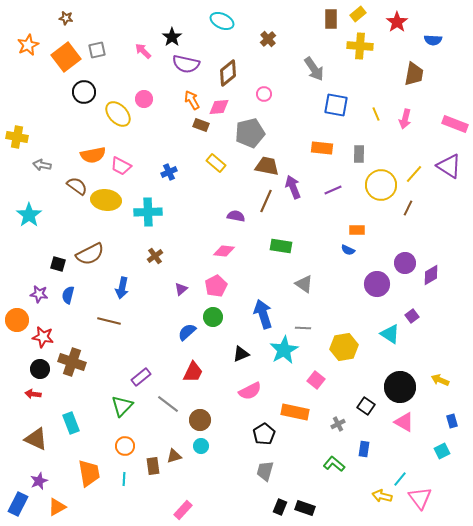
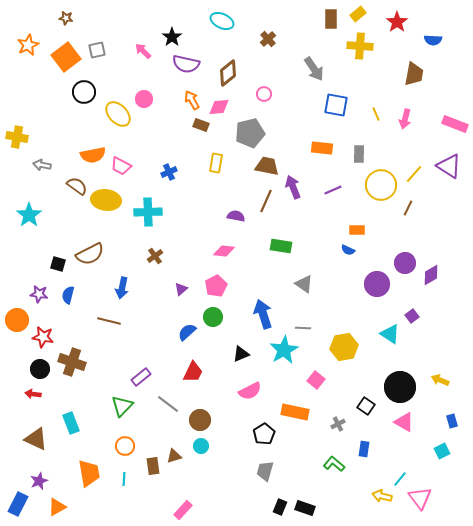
yellow rectangle at (216, 163): rotated 60 degrees clockwise
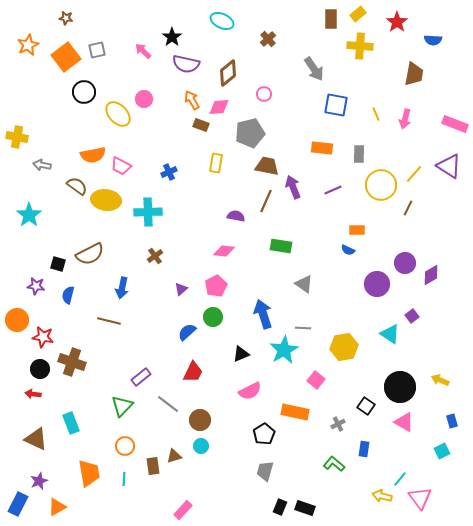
purple star at (39, 294): moved 3 px left, 8 px up
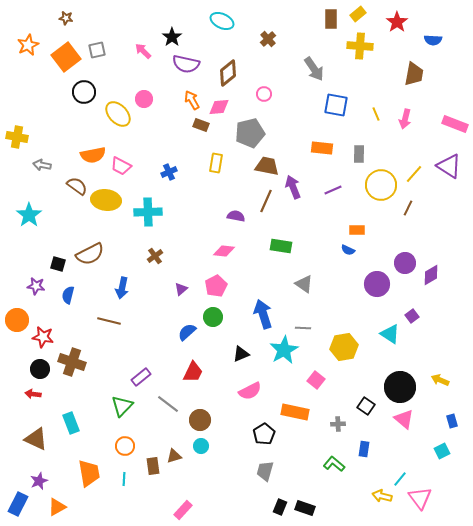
pink triangle at (404, 422): moved 3 px up; rotated 10 degrees clockwise
gray cross at (338, 424): rotated 24 degrees clockwise
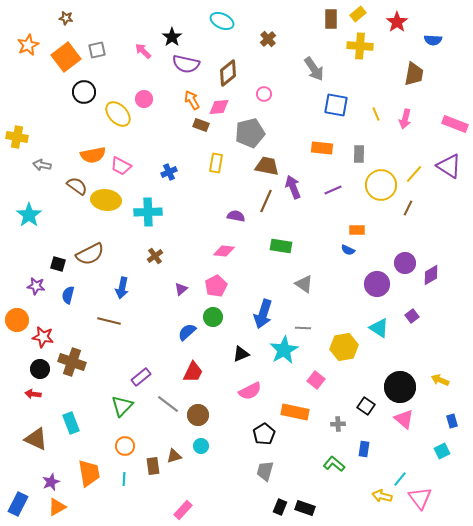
blue arrow at (263, 314): rotated 144 degrees counterclockwise
cyan triangle at (390, 334): moved 11 px left, 6 px up
brown circle at (200, 420): moved 2 px left, 5 px up
purple star at (39, 481): moved 12 px right, 1 px down
